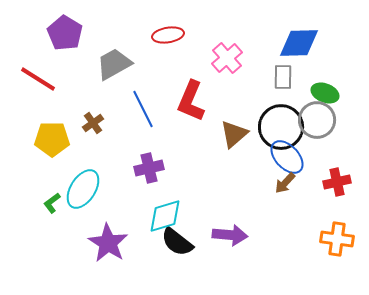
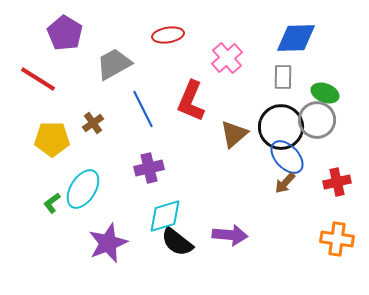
blue diamond: moved 3 px left, 5 px up
purple star: rotated 18 degrees clockwise
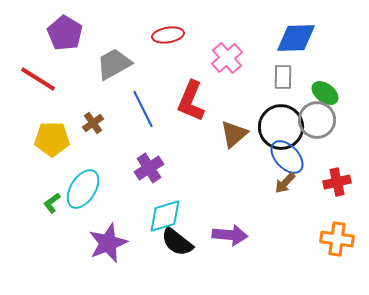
green ellipse: rotated 16 degrees clockwise
purple cross: rotated 20 degrees counterclockwise
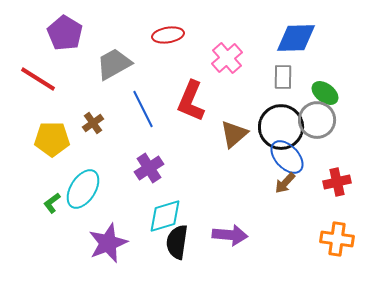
black semicircle: rotated 60 degrees clockwise
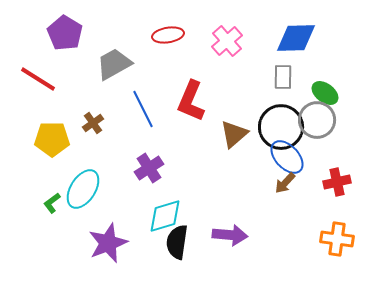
pink cross: moved 17 px up
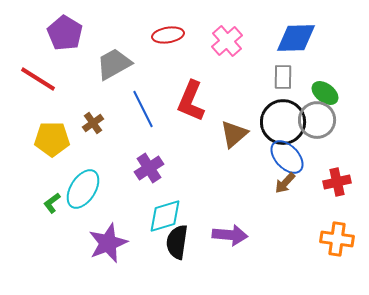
black circle: moved 2 px right, 5 px up
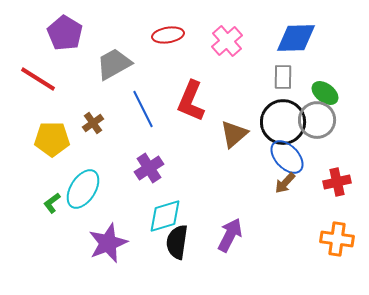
purple arrow: rotated 68 degrees counterclockwise
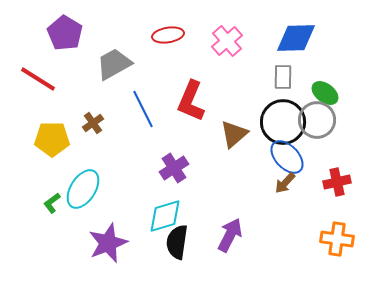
purple cross: moved 25 px right
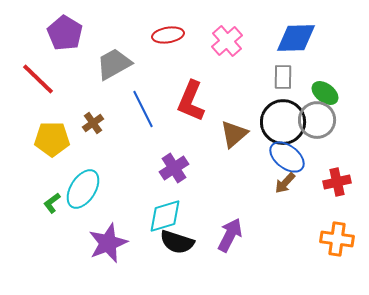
red line: rotated 12 degrees clockwise
blue ellipse: rotated 9 degrees counterclockwise
black semicircle: rotated 80 degrees counterclockwise
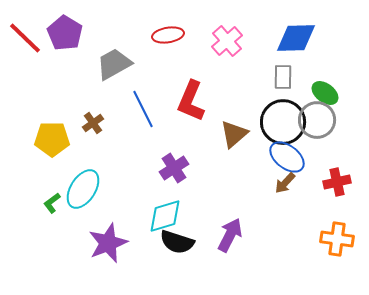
red line: moved 13 px left, 41 px up
